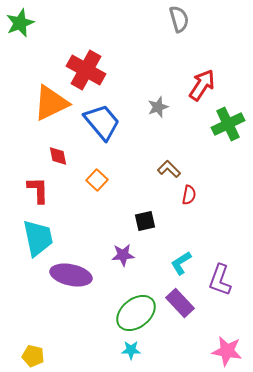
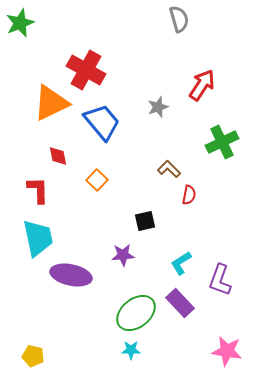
green cross: moved 6 px left, 18 px down
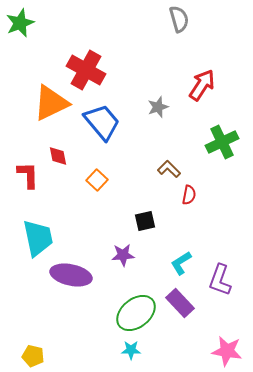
red L-shape: moved 10 px left, 15 px up
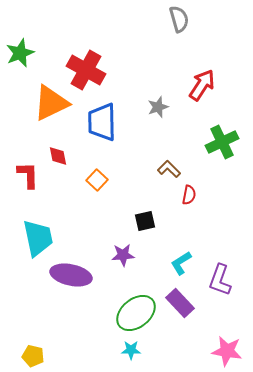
green star: moved 30 px down
blue trapezoid: rotated 141 degrees counterclockwise
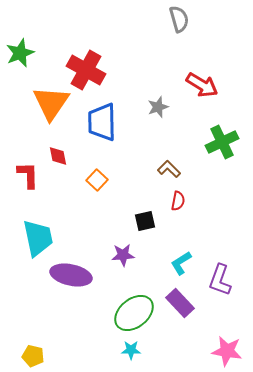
red arrow: rotated 88 degrees clockwise
orange triangle: rotated 30 degrees counterclockwise
red semicircle: moved 11 px left, 6 px down
green ellipse: moved 2 px left
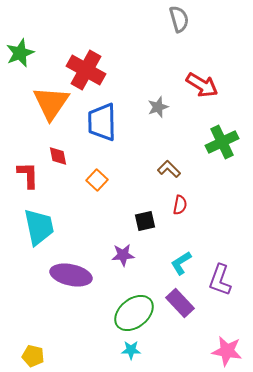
red semicircle: moved 2 px right, 4 px down
cyan trapezoid: moved 1 px right, 11 px up
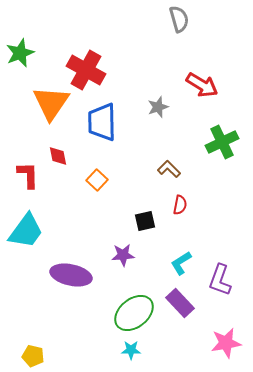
cyan trapezoid: moved 13 px left, 4 px down; rotated 48 degrees clockwise
pink star: moved 1 px left, 8 px up; rotated 20 degrees counterclockwise
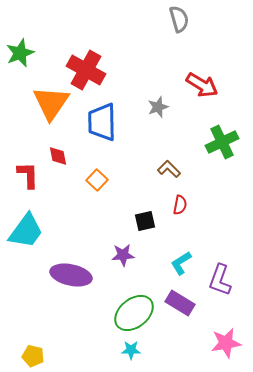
purple rectangle: rotated 16 degrees counterclockwise
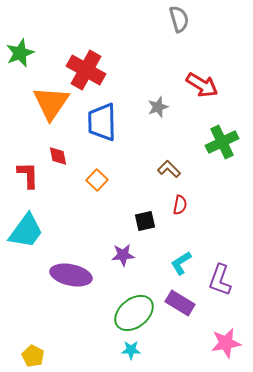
yellow pentagon: rotated 15 degrees clockwise
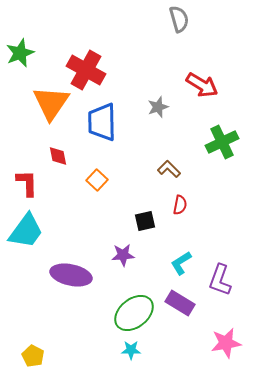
red L-shape: moved 1 px left, 8 px down
